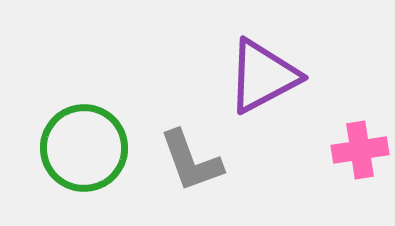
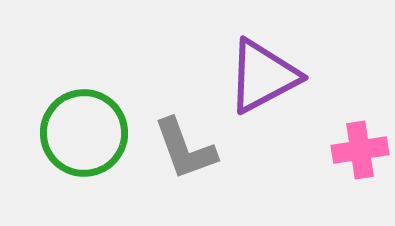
green circle: moved 15 px up
gray L-shape: moved 6 px left, 12 px up
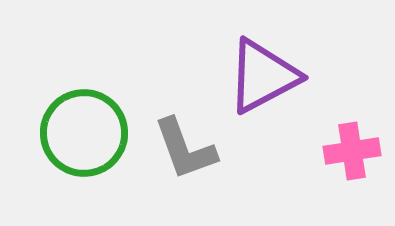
pink cross: moved 8 px left, 1 px down
